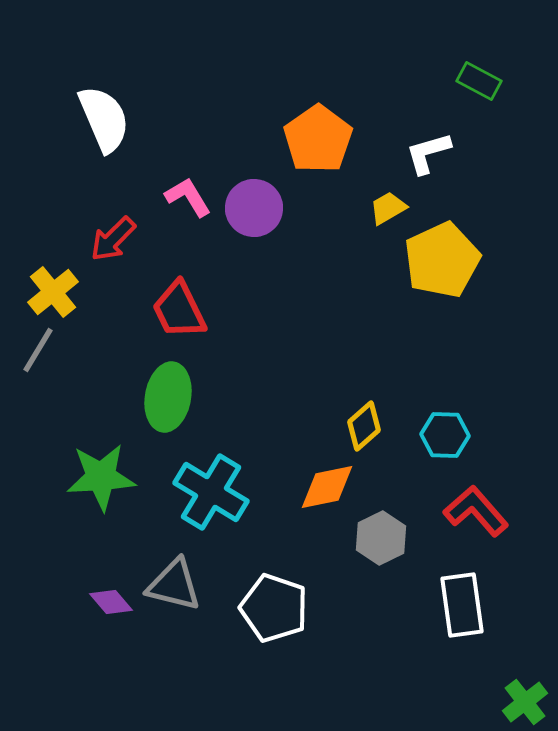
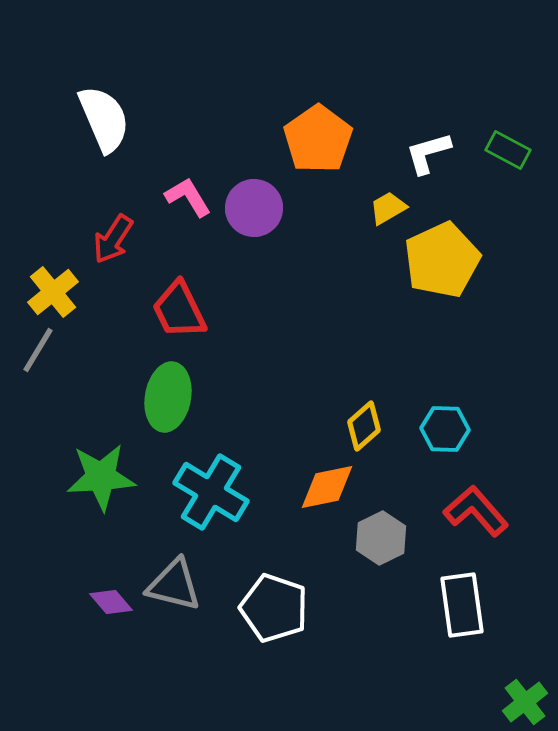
green rectangle: moved 29 px right, 69 px down
red arrow: rotated 12 degrees counterclockwise
cyan hexagon: moved 6 px up
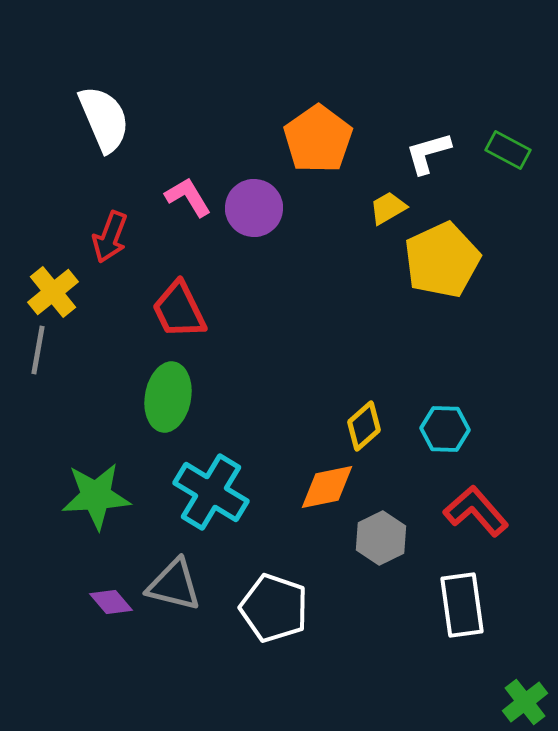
red arrow: moved 3 px left, 2 px up; rotated 12 degrees counterclockwise
gray line: rotated 21 degrees counterclockwise
green star: moved 5 px left, 19 px down
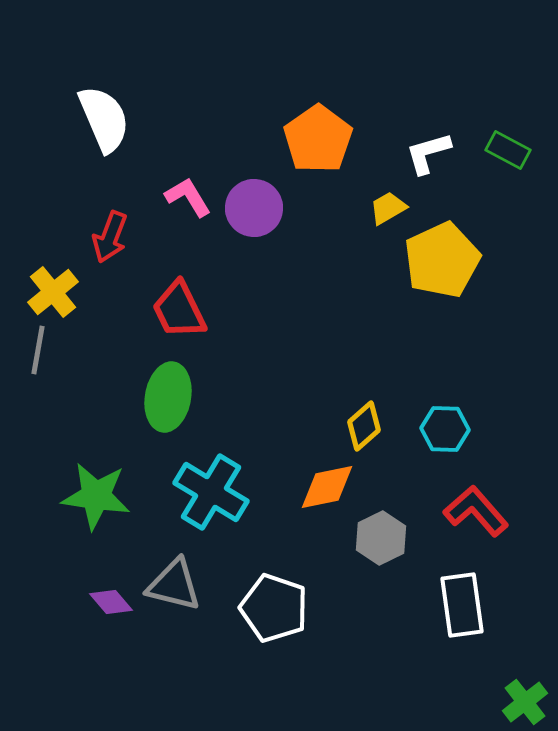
green star: rotated 12 degrees clockwise
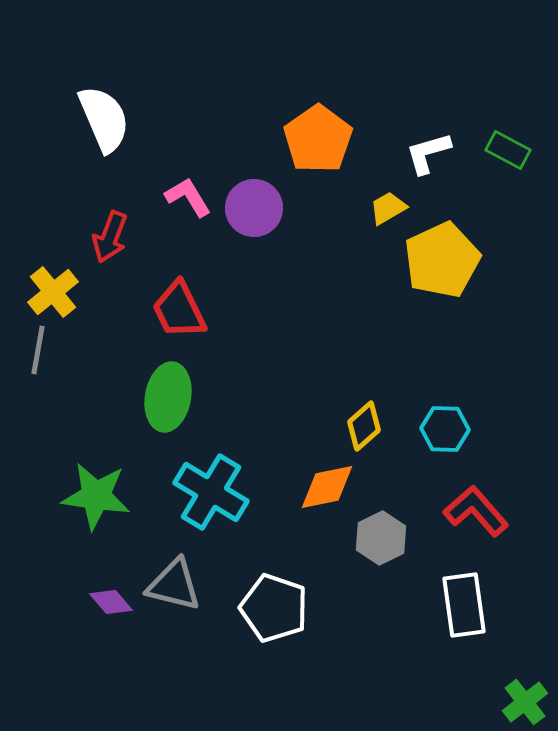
white rectangle: moved 2 px right
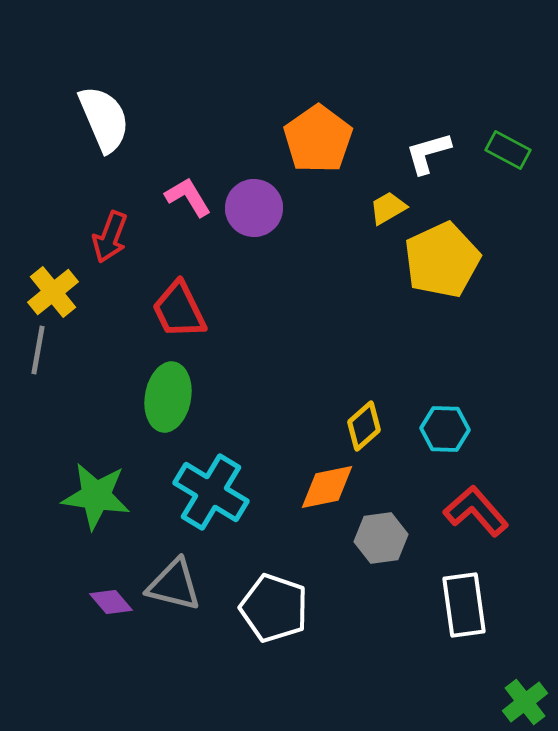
gray hexagon: rotated 18 degrees clockwise
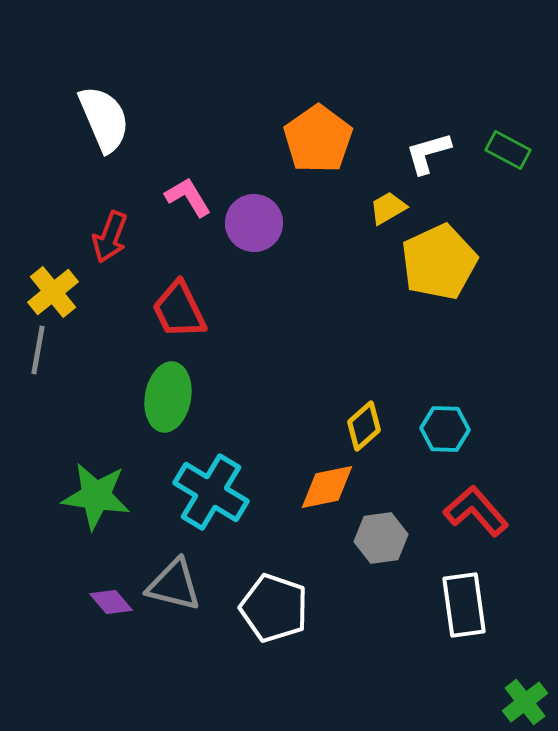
purple circle: moved 15 px down
yellow pentagon: moved 3 px left, 2 px down
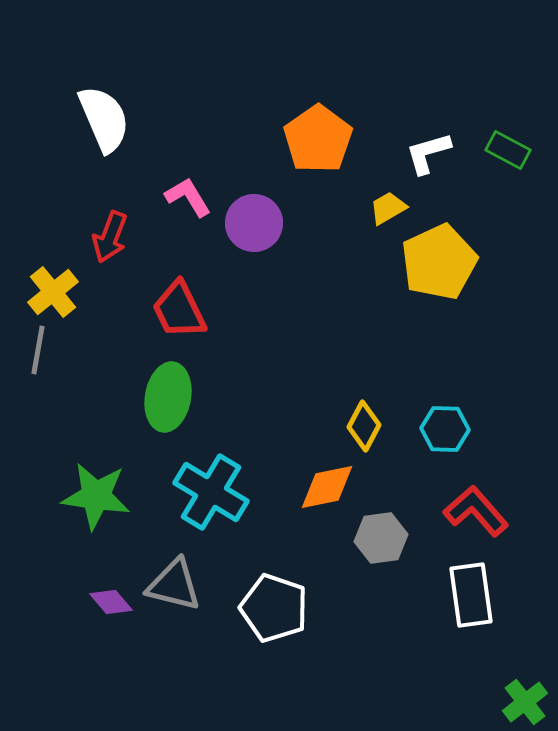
yellow diamond: rotated 21 degrees counterclockwise
white rectangle: moved 7 px right, 10 px up
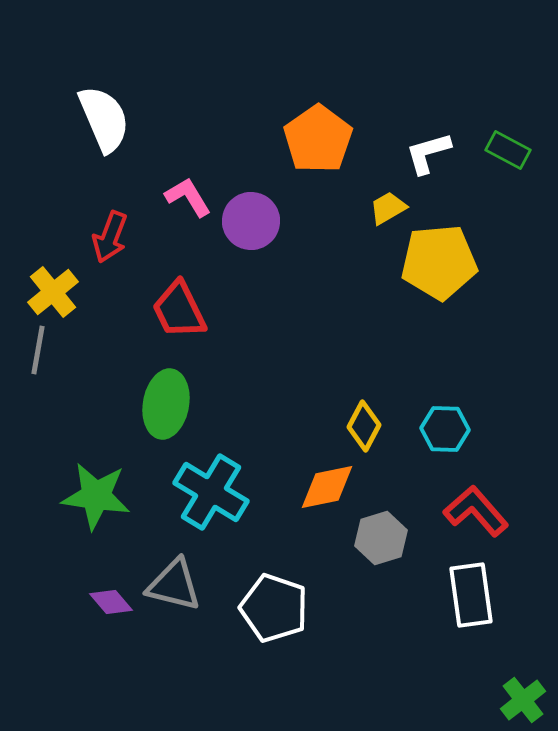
purple circle: moved 3 px left, 2 px up
yellow pentagon: rotated 20 degrees clockwise
green ellipse: moved 2 px left, 7 px down
gray hexagon: rotated 9 degrees counterclockwise
green cross: moved 2 px left, 2 px up
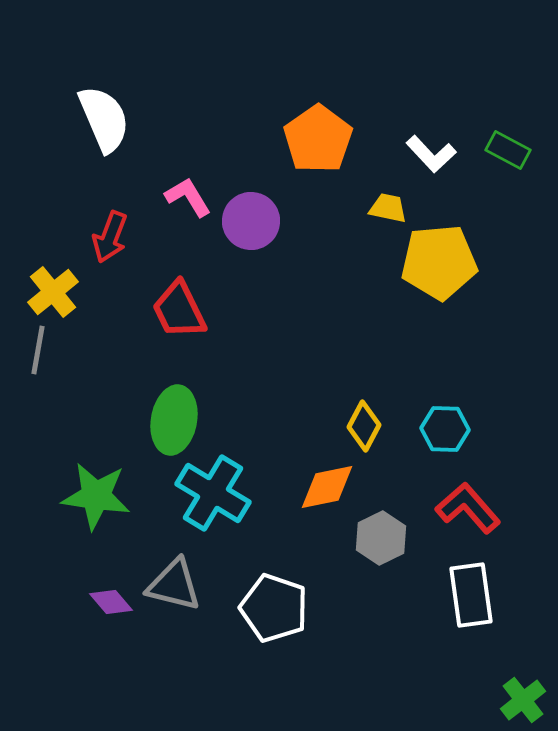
white L-shape: moved 3 px right, 1 px down; rotated 117 degrees counterclockwise
yellow trapezoid: rotated 42 degrees clockwise
green ellipse: moved 8 px right, 16 px down
cyan cross: moved 2 px right, 1 px down
red L-shape: moved 8 px left, 3 px up
gray hexagon: rotated 9 degrees counterclockwise
